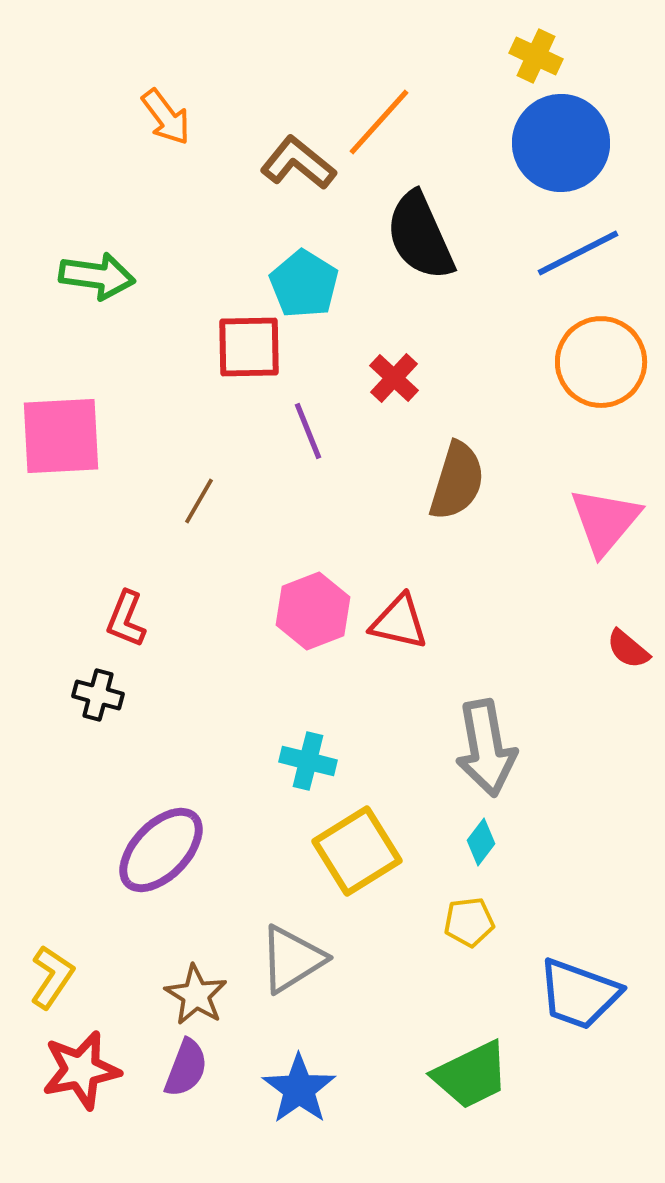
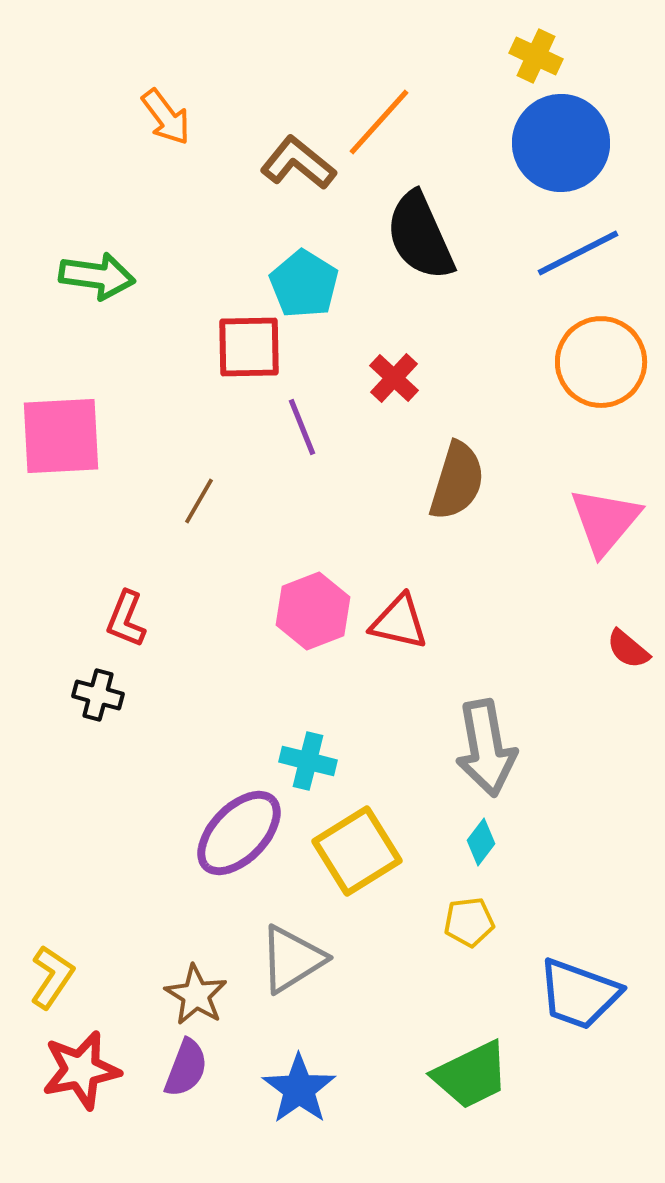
purple line: moved 6 px left, 4 px up
purple ellipse: moved 78 px right, 17 px up
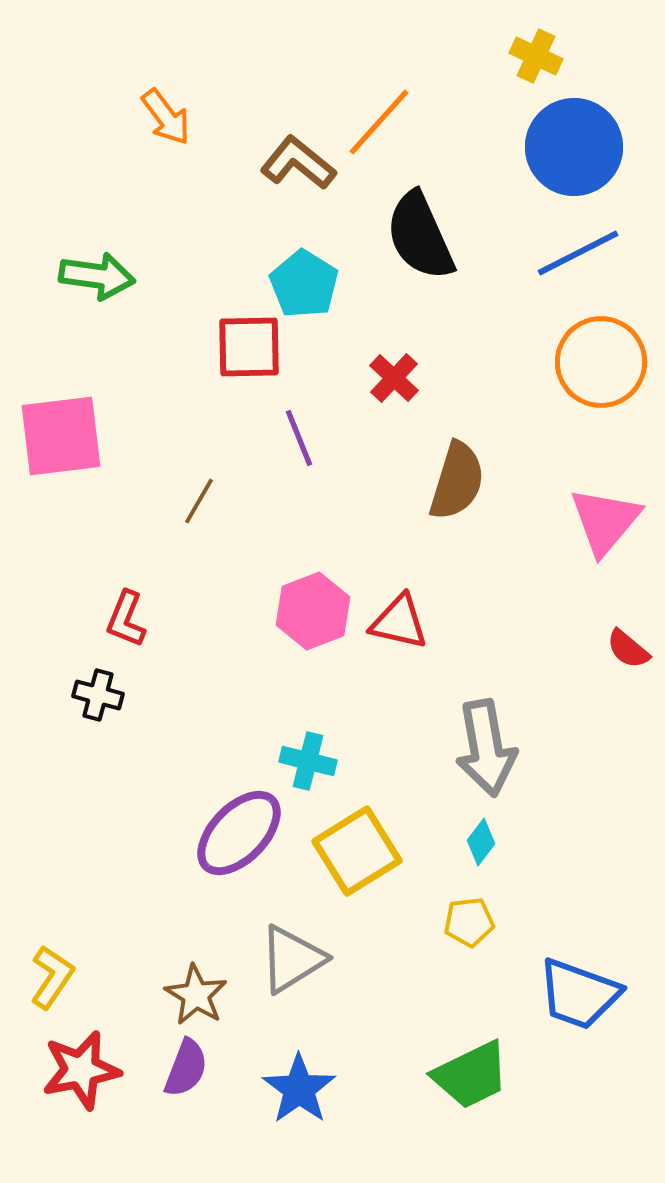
blue circle: moved 13 px right, 4 px down
purple line: moved 3 px left, 11 px down
pink square: rotated 4 degrees counterclockwise
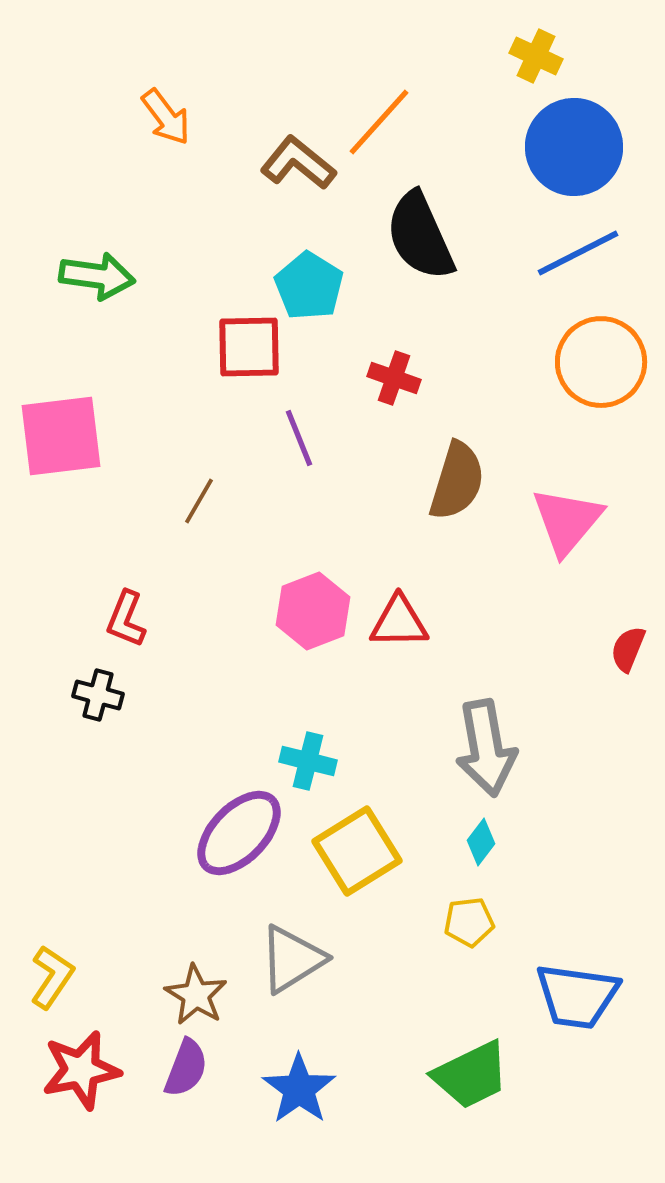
cyan pentagon: moved 5 px right, 2 px down
red cross: rotated 24 degrees counterclockwise
pink triangle: moved 38 px left
red triangle: rotated 14 degrees counterclockwise
red semicircle: rotated 72 degrees clockwise
blue trapezoid: moved 2 px left, 2 px down; rotated 12 degrees counterclockwise
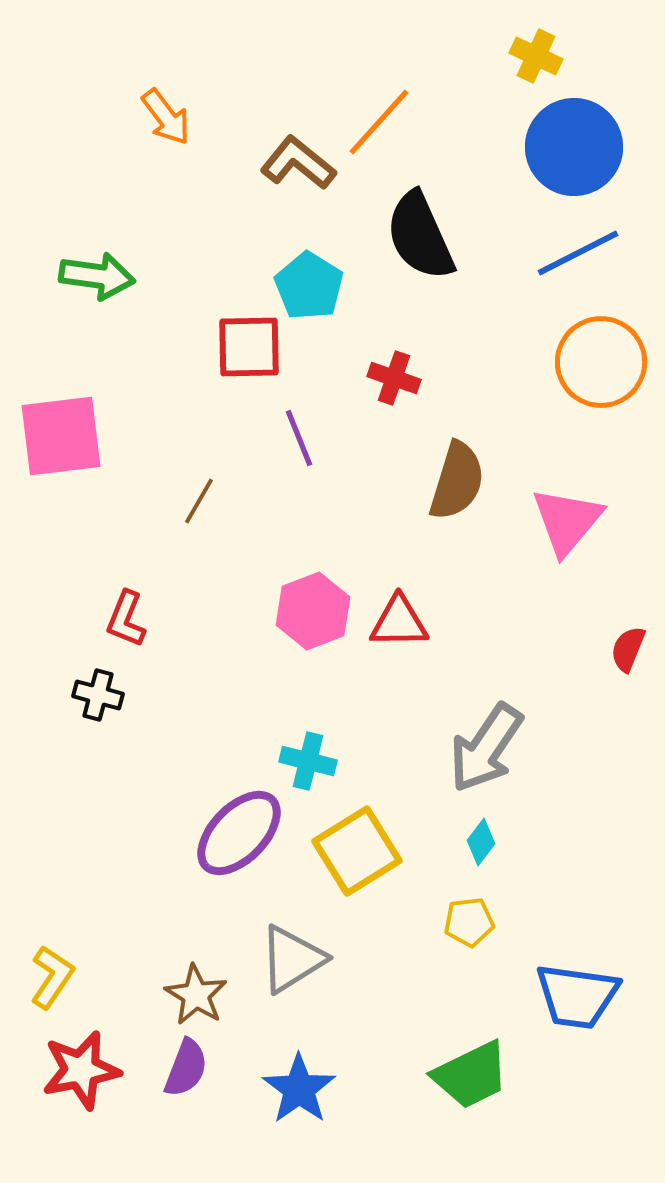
gray arrow: rotated 44 degrees clockwise
